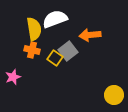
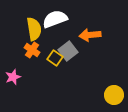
orange cross: rotated 21 degrees clockwise
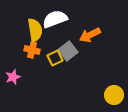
yellow semicircle: moved 1 px right, 1 px down
orange arrow: rotated 20 degrees counterclockwise
orange cross: rotated 21 degrees counterclockwise
yellow square: rotated 28 degrees clockwise
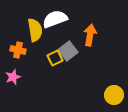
orange arrow: rotated 125 degrees clockwise
orange cross: moved 14 px left
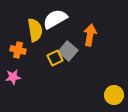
white semicircle: rotated 10 degrees counterclockwise
gray square: rotated 12 degrees counterclockwise
pink star: rotated 14 degrees clockwise
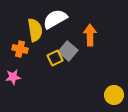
orange arrow: rotated 10 degrees counterclockwise
orange cross: moved 2 px right, 1 px up
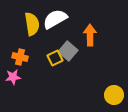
yellow semicircle: moved 3 px left, 6 px up
orange cross: moved 8 px down
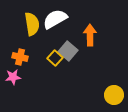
yellow square: rotated 21 degrees counterclockwise
